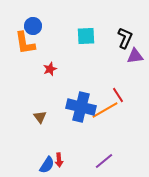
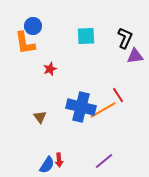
orange line: moved 2 px left
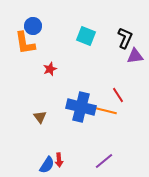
cyan square: rotated 24 degrees clockwise
orange line: rotated 44 degrees clockwise
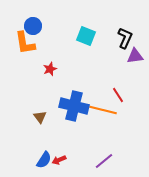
blue cross: moved 7 px left, 1 px up
red arrow: rotated 72 degrees clockwise
blue semicircle: moved 3 px left, 5 px up
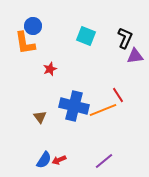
orange line: rotated 36 degrees counterclockwise
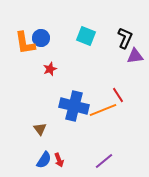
blue circle: moved 8 px right, 12 px down
brown triangle: moved 12 px down
red arrow: rotated 88 degrees counterclockwise
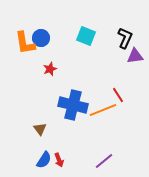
blue cross: moved 1 px left, 1 px up
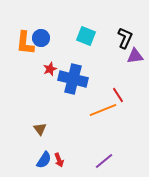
orange L-shape: rotated 15 degrees clockwise
blue cross: moved 26 px up
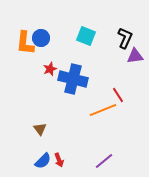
blue semicircle: moved 1 px left, 1 px down; rotated 12 degrees clockwise
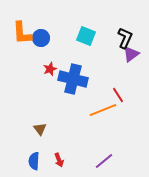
orange L-shape: moved 3 px left, 10 px up; rotated 10 degrees counterclockwise
purple triangle: moved 4 px left, 2 px up; rotated 30 degrees counterclockwise
blue semicircle: moved 9 px left; rotated 138 degrees clockwise
